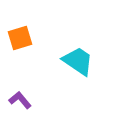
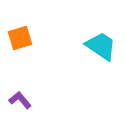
cyan trapezoid: moved 23 px right, 15 px up
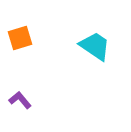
cyan trapezoid: moved 6 px left
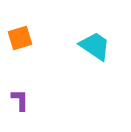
purple L-shape: rotated 40 degrees clockwise
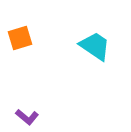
purple L-shape: moved 7 px right, 17 px down; rotated 130 degrees clockwise
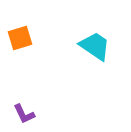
purple L-shape: moved 3 px left, 3 px up; rotated 25 degrees clockwise
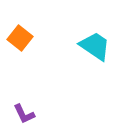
orange square: rotated 35 degrees counterclockwise
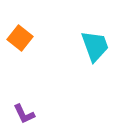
cyan trapezoid: rotated 36 degrees clockwise
